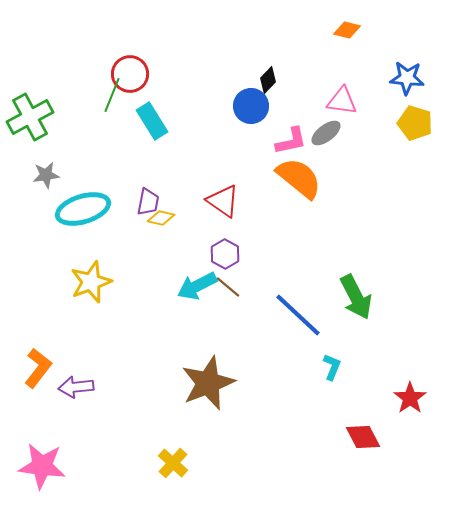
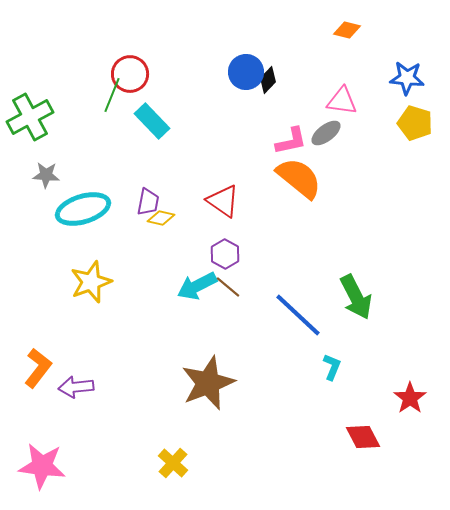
blue circle: moved 5 px left, 34 px up
cyan rectangle: rotated 12 degrees counterclockwise
gray star: rotated 12 degrees clockwise
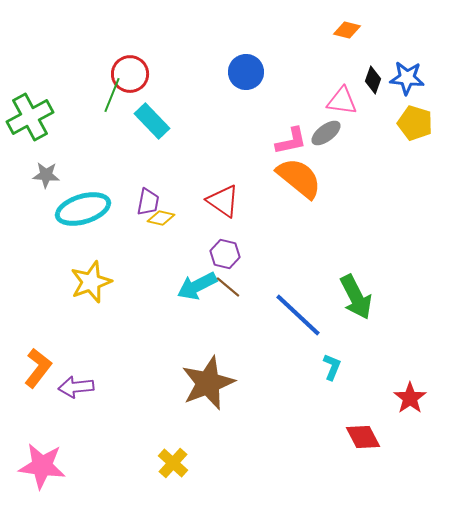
black diamond: moved 105 px right; rotated 24 degrees counterclockwise
purple hexagon: rotated 16 degrees counterclockwise
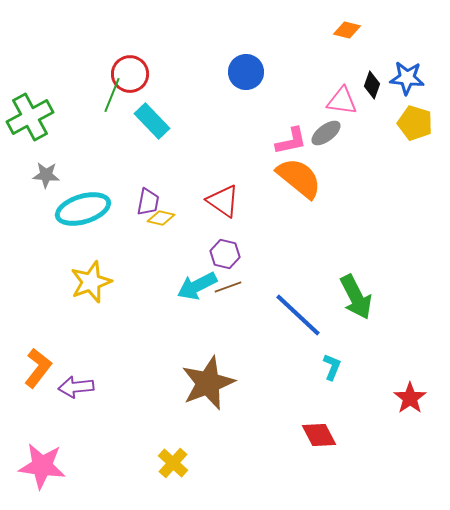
black diamond: moved 1 px left, 5 px down
brown line: rotated 60 degrees counterclockwise
red diamond: moved 44 px left, 2 px up
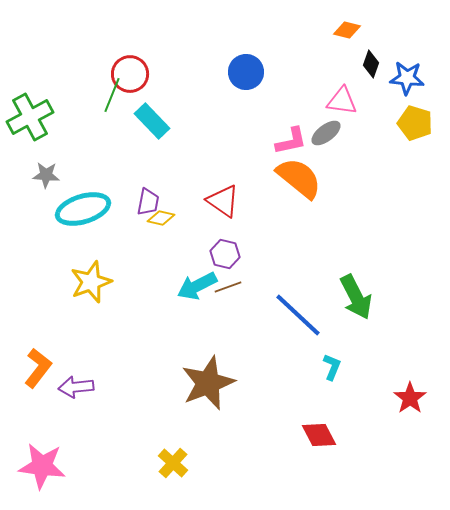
black diamond: moved 1 px left, 21 px up
